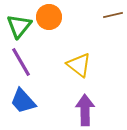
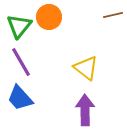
yellow triangle: moved 7 px right, 3 px down
blue trapezoid: moved 3 px left, 3 px up
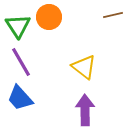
green triangle: moved 1 px left; rotated 12 degrees counterclockwise
yellow triangle: moved 2 px left, 1 px up
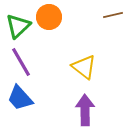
green triangle: rotated 20 degrees clockwise
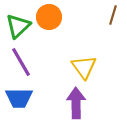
brown line: rotated 60 degrees counterclockwise
yellow triangle: rotated 16 degrees clockwise
blue trapezoid: moved 1 px left; rotated 48 degrees counterclockwise
purple arrow: moved 9 px left, 7 px up
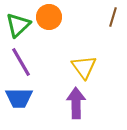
brown line: moved 2 px down
green triangle: moved 1 px up
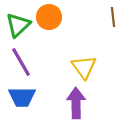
brown line: rotated 24 degrees counterclockwise
blue trapezoid: moved 3 px right, 1 px up
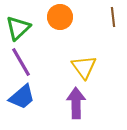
orange circle: moved 11 px right
green triangle: moved 3 px down
blue trapezoid: rotated 40 degrees counterclockwise
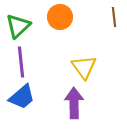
brown line: moved 1 px right
green triangle: moved 2 px up
purple line: rotated 24 degrees clockwise
purple arrow: moved 2 px left
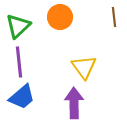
purple line: moved 2 px left
